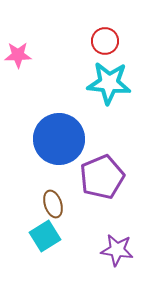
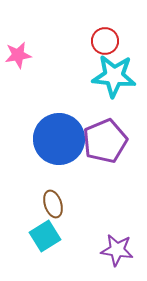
pink star: rotated 8 degrees counterclockwise
cyan star: moved 5 px right, 7 px up
purple pentagon: moved 3 px right, 36 px up
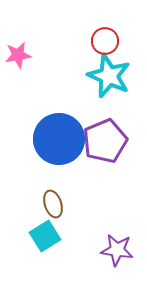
cyan star: moved 5 px left; rotated 18 degrees clockwise
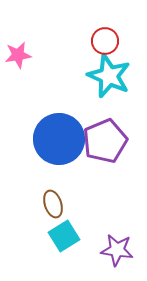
cyan square: moved 19 px right
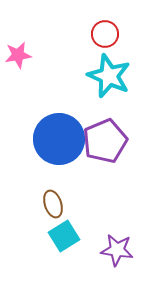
red circle: moved 7 px up
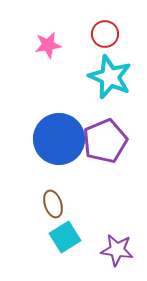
pink star: moved 30 px right, 10 px up
cyan star: moved 1 px right, 1 px down
cyan square: moved 1 px right, 1 px down
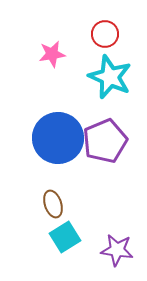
pink star: moved 4 px right, 9 px down
blue circle: moved 1 px left, 1 px up
